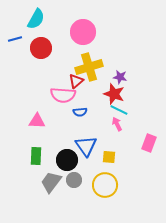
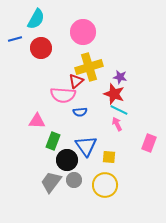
green rectangle: moved 17 px right, 15 px up; rotated 18 degrees clockwise
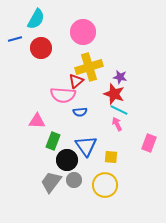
yellow square: moved 2 px right
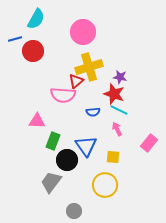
red circle: moved 8 px left, 3 px down
blue semicircle: moved 13 px right
pink arrow: moved 5 px down
pink rectangle: rotated 18 degrees clockwise
yellow square: moved 2 px right
gray circle: moved 31 px down
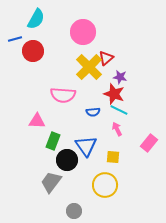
yellow cross: rotated 28 degrees counterclockwise
red triangle: moved 30 px right, 23 px up
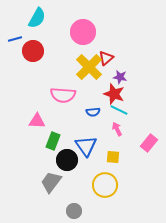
cyan semicircle: moved 1 px right, 1 px up
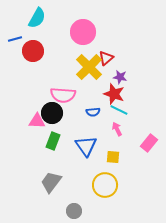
black circle: moved 15 px left, 47 px up
